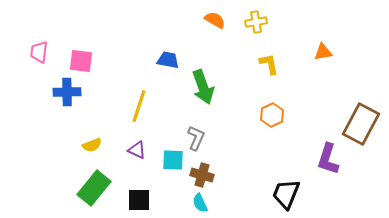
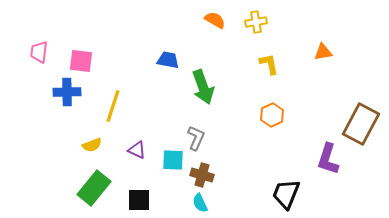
yellow line: moved 26 px left
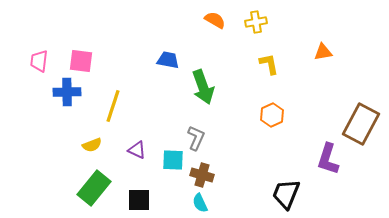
pink trapezoid: moved 9 px down
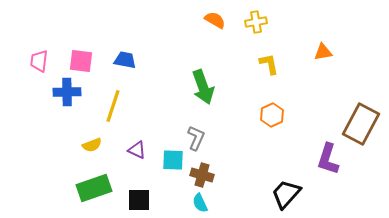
blue trapezoid: moved 43 px left
green rectangle: rotated 32 degrees clockwise
black trapezoid: rotated 20 degrees clockwise
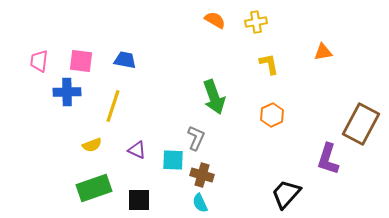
green arrow: moved 11 px right, 10 px down
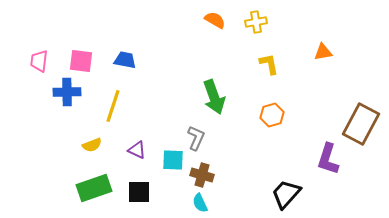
orange hexagon: rotated 10 degrees clockwise
black square: moved 8 px up
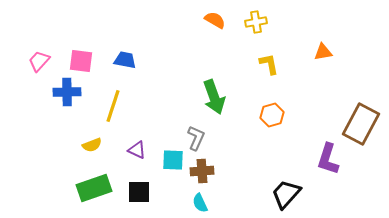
pink trapezoid: rotated 35 degrees clockwise
brown cross: moved 4 px up; rotated 20 degrees counterclockwise
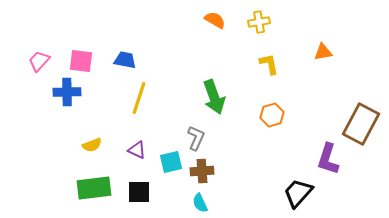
yellow cross: moved 3 px right
yellow line: moved 26 px right, 8 px up
cyan square: moved 2 px left, 2 px down; rotated 15 degrees counterclockwise
green rectangle: rotated 12 degrees clockwise
black trapezoid: moved 12 px right, 1 px up
